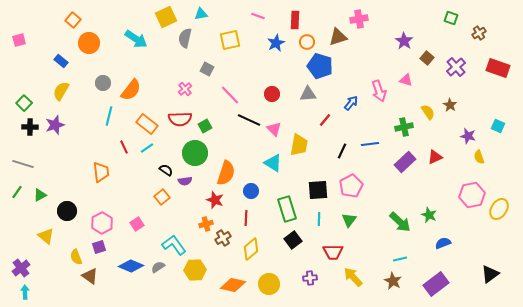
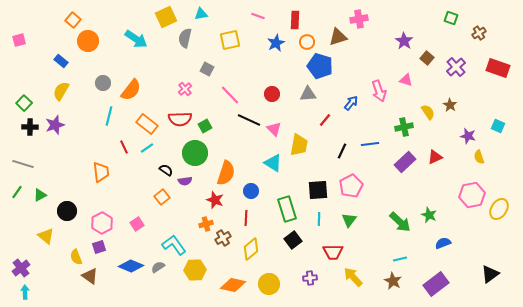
orange circle at (89, 43): moved 1 px left, 2 px up
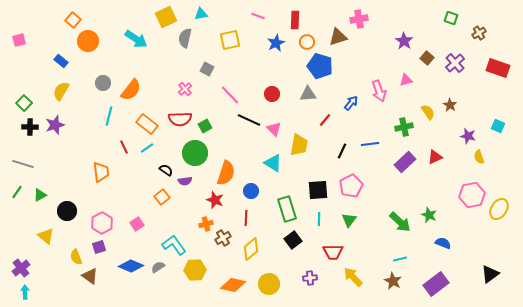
purple cross at (456, 67): moved 1 px left, 4 px up
pink triangle at (406, 80): rotated 32 degrees counterclockwise
blue semicircle at (443, 243): rotated 42 degrees clockwise
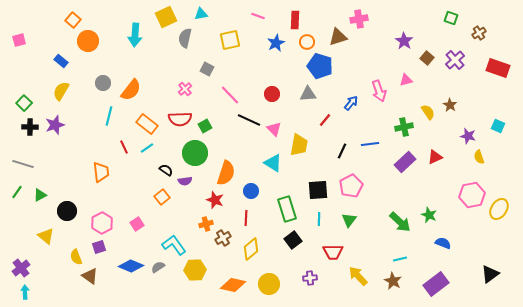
cyan arrow at (136, 39): moved 1 px left, 4 px up; rotated 60 degrees clockwise
purple cross at (455, 63): moved 3 px up
yellow arrow at (353, 277): moved 5 px right, 1 px up
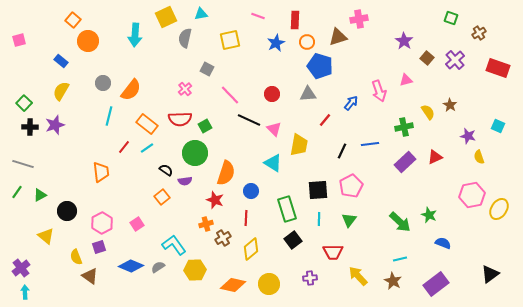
red line at (124, 147): rotated 64 degrees clockwise
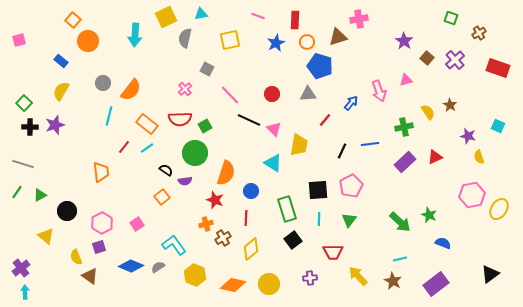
yellow hexagon at (195, 270): moved 5 px down; rotated 25 degrees clockwise
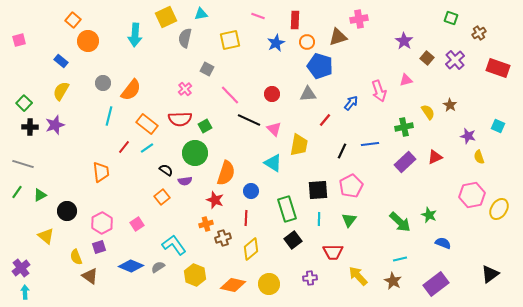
brown cross at (223, 238): rotated 14 degrees clockwise
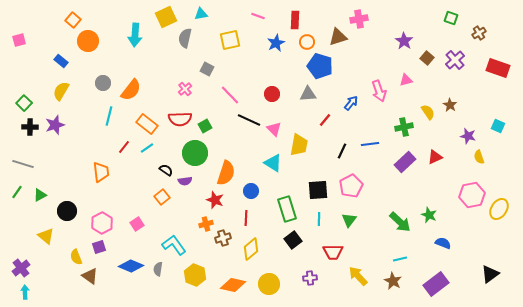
gray semicircle at (158, 267): moved 2 px down; rotated 48 degrees counterclockwise
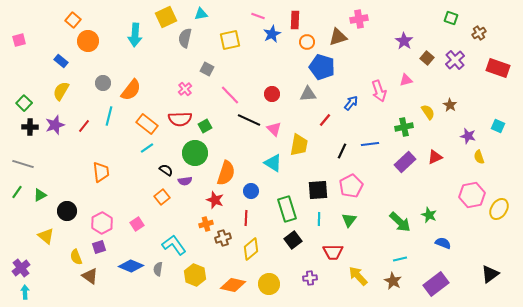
blue star at (276, 43): moved 4 px left, 9 px up
blue pentagon at (320, 66): moved 2 px right, 1 px down
red line at (124, 147): moved 40 px left, 21 px up
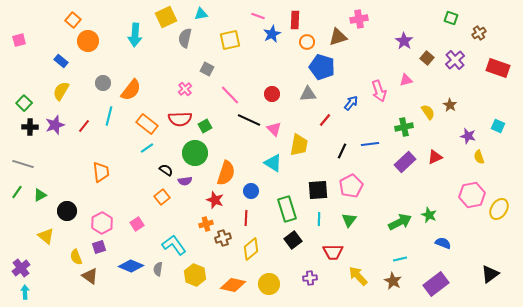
green arrow at (400, 222): rotated 70 degrees counterclockwise
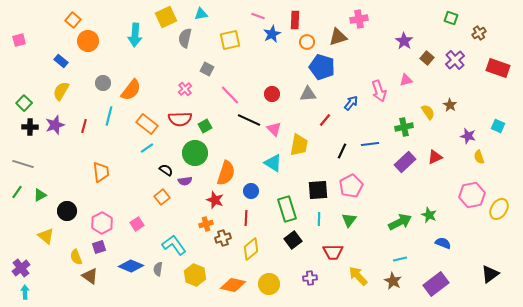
red line at (84, 126): rotated 24 degrees counterclockwise
